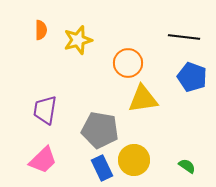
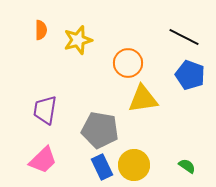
black line: rotated 20 degrees clockwise
blue pentagon: moved 2 px left, 2 px up
yellow circle: moved 5 px down
blue rectangle: moved 1 px up
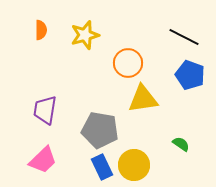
yellow star: moved 7 px right, 5 px up
green semicircle: moved 6 px left, 22 px up
